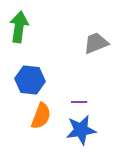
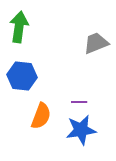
blue hexagon: moved 8 px left, 4 px up
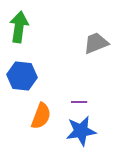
blue star: moved 1 px down
